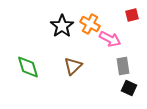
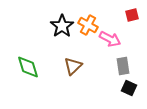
orange cross: moved 2 px left, 1 px down
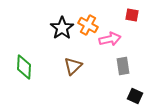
red square: rotated 24 degrees clockwise
black star: moved 2 px down
pink arrow: rotated 40 degrees counterclockwise
green diamond: moved 4 px left; rotated 20 degrees clockwise
black square: moved 6 px right, 8 px down
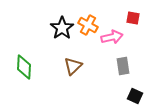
red square: moved 1 px right, 3 px down
pink arrow: moved 2 px right, 2 px up
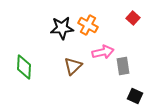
red square: rotated 32 degrees clockwise
black star: rotated 30 degrees clockwise
pink arrow: moved 9 px left, 15 px down
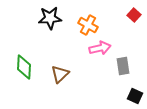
red square: moved 1 px right, 3 px up
black star: moved 12 px left, 10 px up
pink arrow: moved 3 px left, 4 px up
brown triangle: moved 13 px left, 8 px down
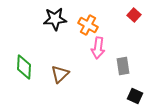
black star: moved 5 px right, 1 px down
pink arrow: moved 2 px left; rotated 110 degrees clockwise
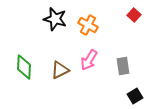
black star: rotated 20 degrees clockwise
pink arrow: moved 9 px left, 12 px down; rotated 25 degrees clockwise
brown triangle: moved 4 px up; rotated 18 degrees clockwise
black square: rotated 35 degrees clockwise
